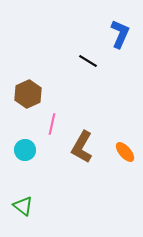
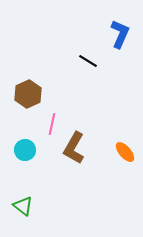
brown L-shape: moved 8 px left, 1 px down
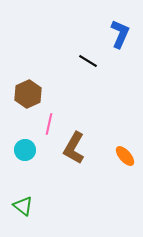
pink line: moved 3 px left
orange ellipse: moved 4 px down
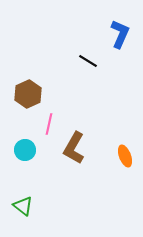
orange ellipse: rotated 20 degrees clockwise
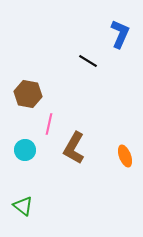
brown hexagon: rotated 24 degrees counterclockwise
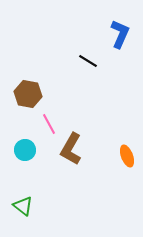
pink line: rotated 40 degrees counterclockwise
brown L-shape: moved 3 px left, 1 px down
orange ellipse: moved 2 px right
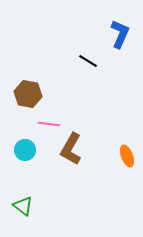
pink line: rotated 55 degrees counterclockwise
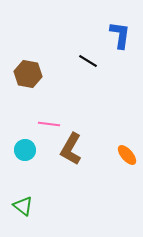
blue L-shape: moved 1 px down; rotated 16 degrees counterclockwise
brown hexagon: moved 20 px up
orange ellipse: moved 1 px up; rotated 20 degrees counterclockwise
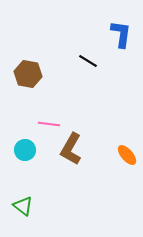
blue L-shape: moved 1 px right, 1 px up
